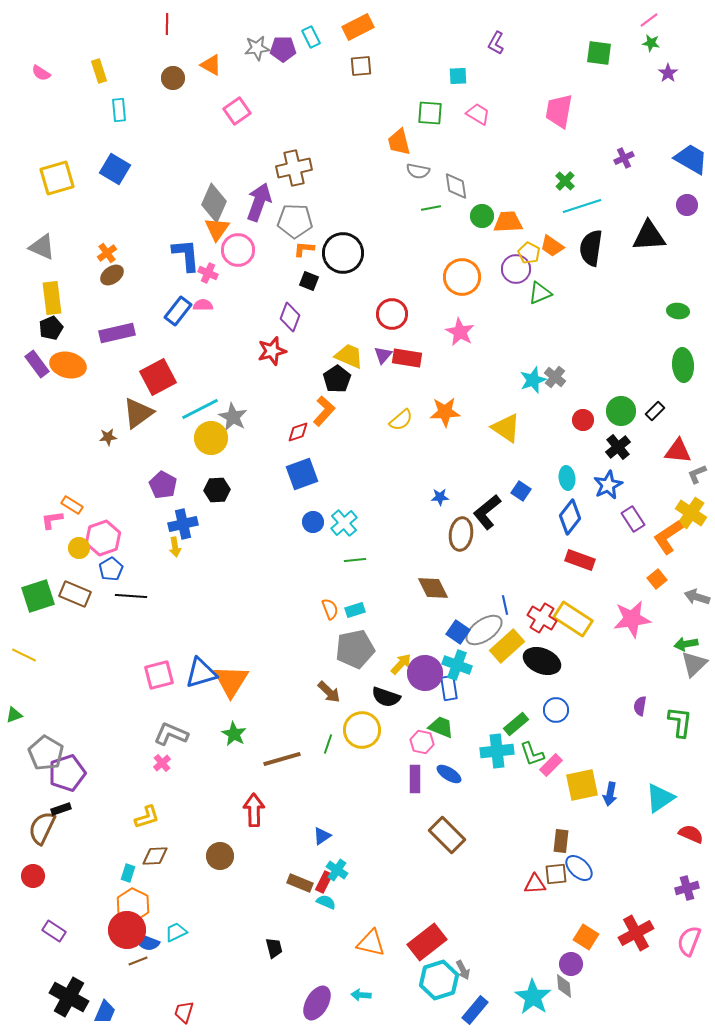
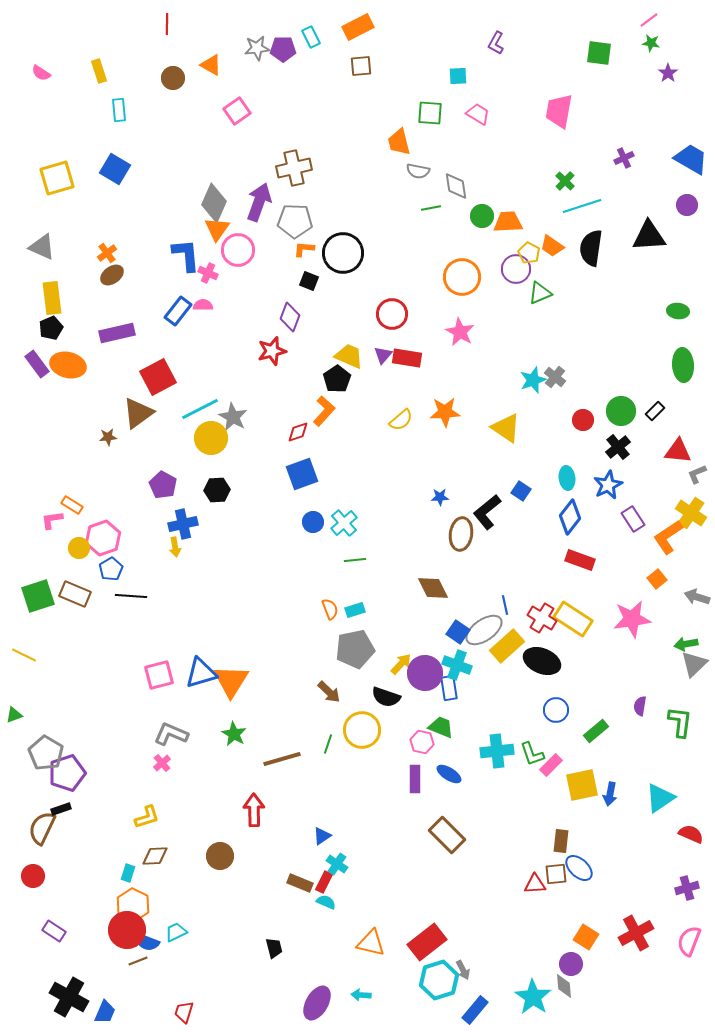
green rectangle at (516, 724): moved 80 px right, 7 px down
cyan cross at (337, 870): moved 6 px up
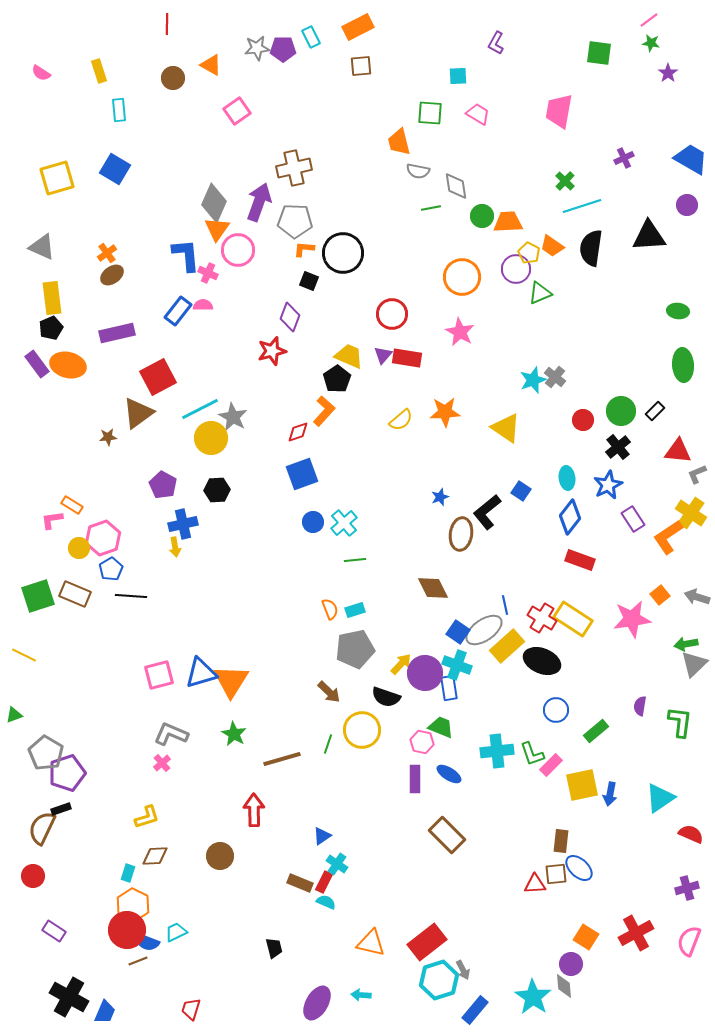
blue star at (440, 497): rotated 18 degrees counterclockwise
orange square at (657, 579): moved 3 px right, 16 px down
red trapezoid at (184, 1012): moved 7 px right, 3 px up
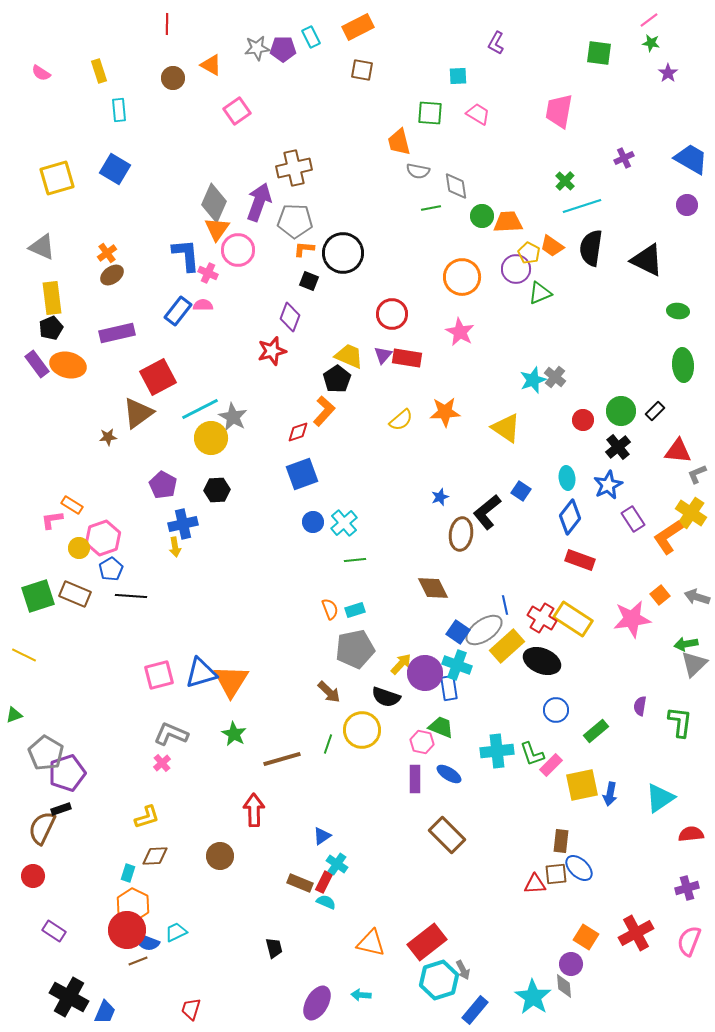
brown square at (361, 66): moved 1 px right, 4 px down; rotated 15 degrees clockwise
black triangle at (649, 236): moved 2 px left, 24 px down; rotated 30 degrees clockwise
red semicircle at (691, 834): rotated 30 degrees counterclockwise
